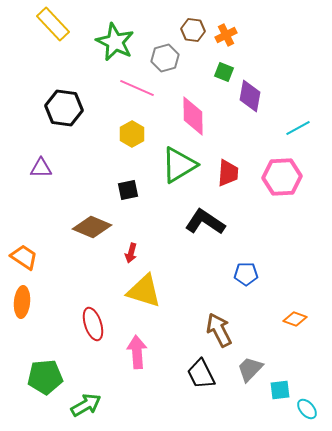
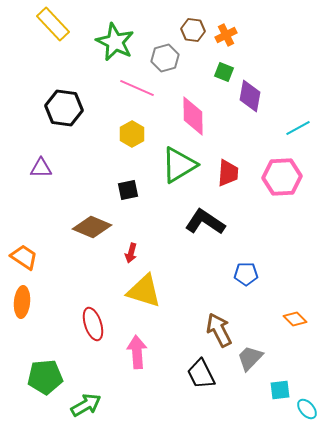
orange diamond: rotated 25 degrees clockwise
gray trapezoid: moved 11 px up
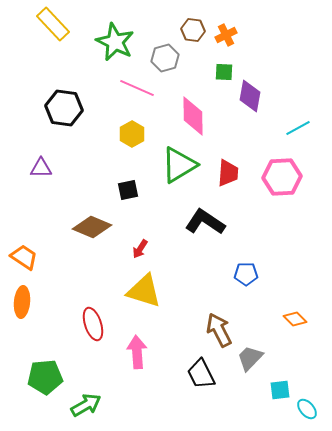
green square: rotated 18 degrees counterclockwise
red arrow: moved 9 px right, 4 px up; rotated 18 degrees clockwise
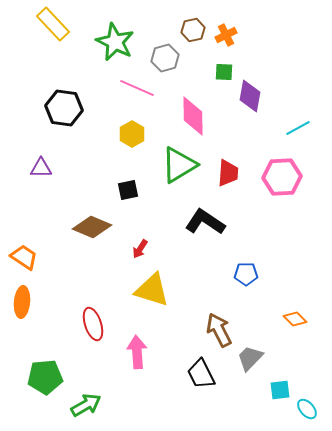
brown hexagon: rotated 20 degrees counterclockwise
yellow triangle: moved 8 px right, 1 px up
